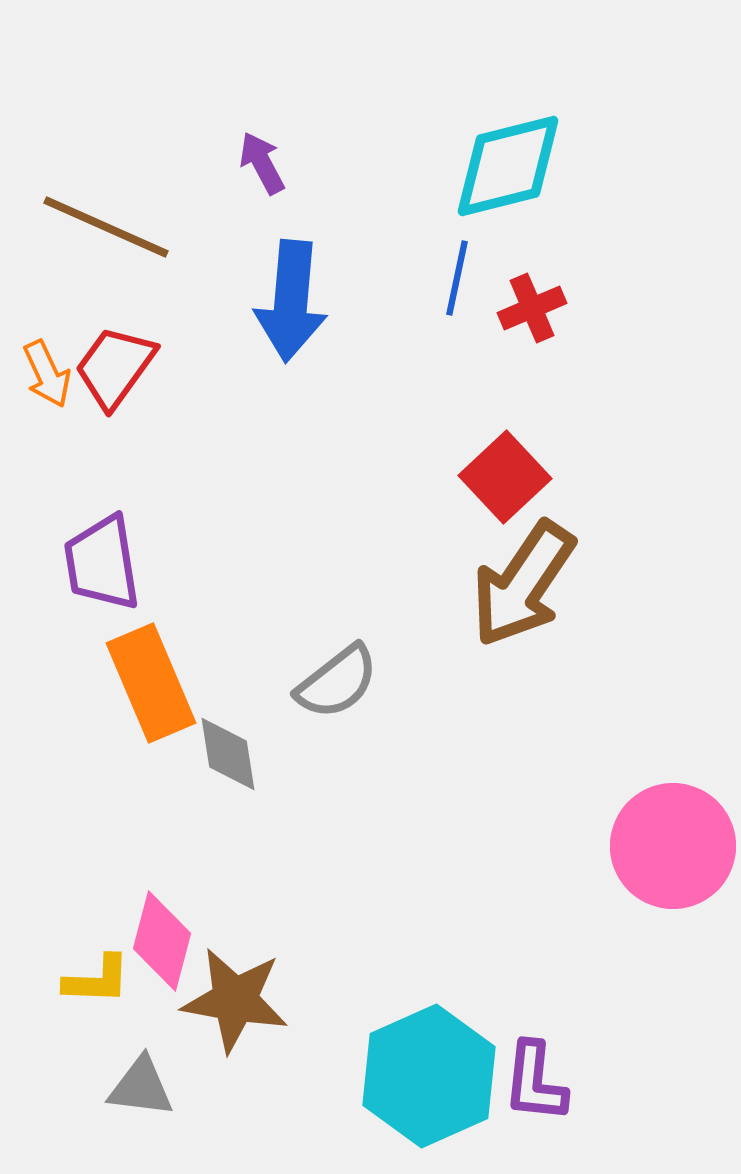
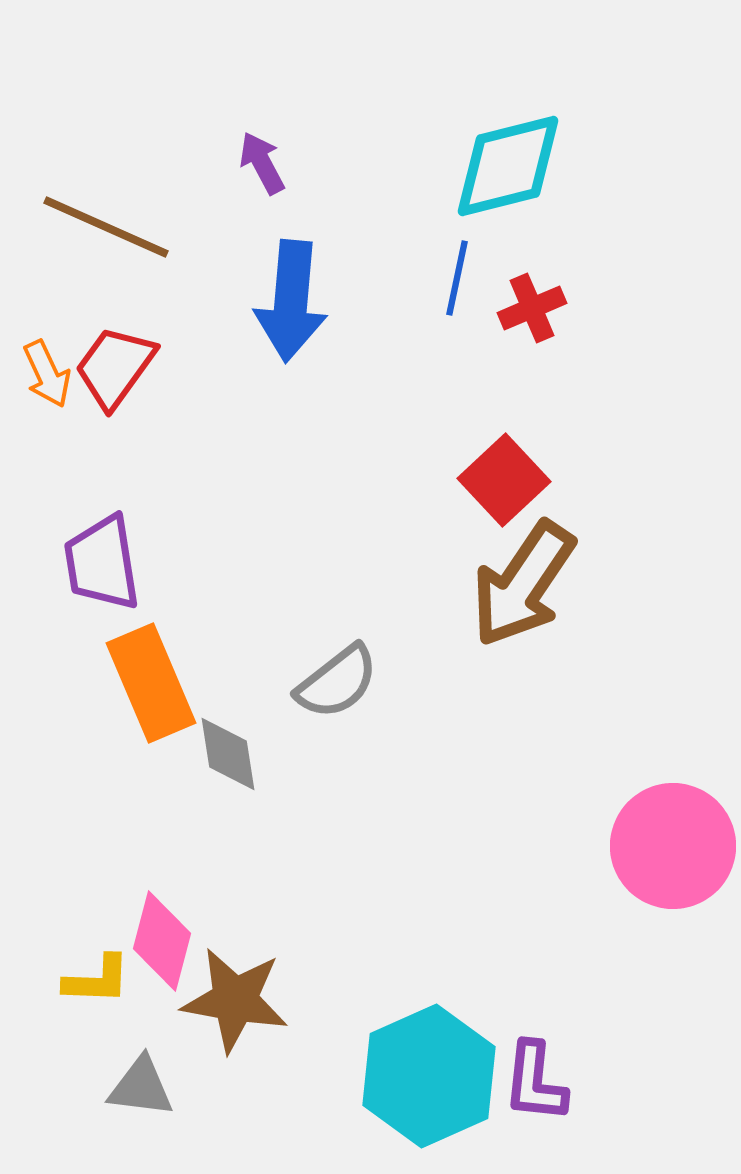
red square: moved 1 px left, 3 px down
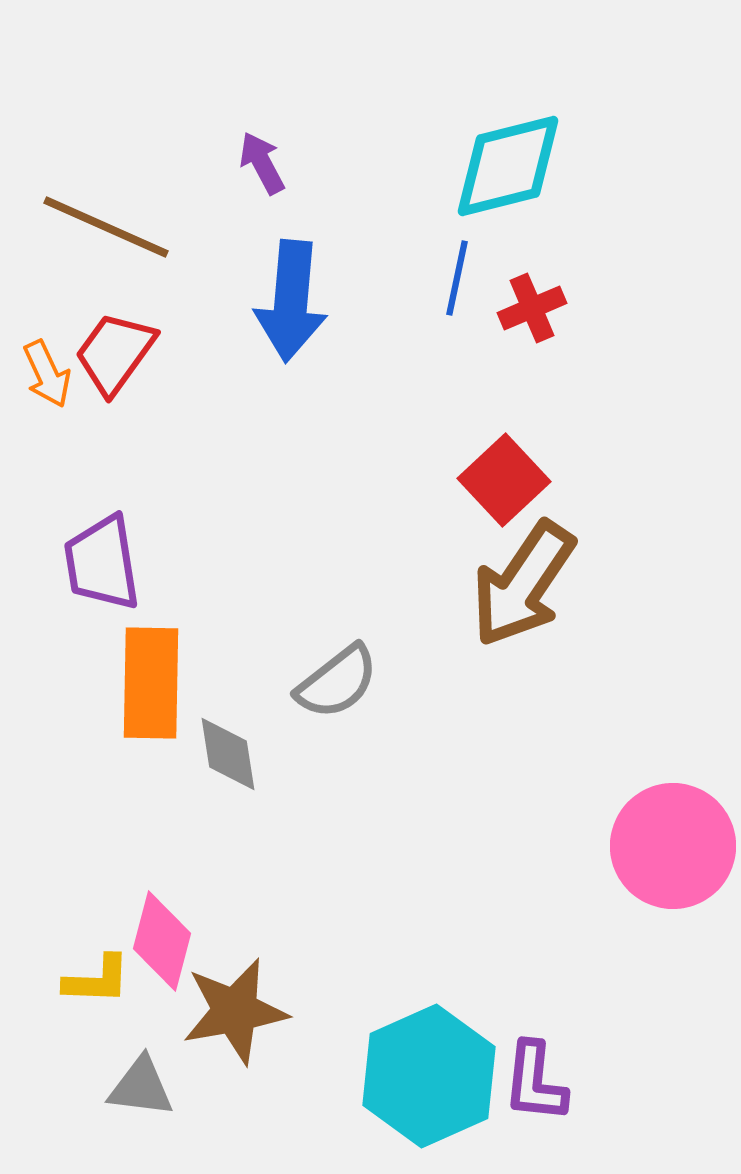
red trapezoid: moved 14 px up
orange rectangle: rotated 24 degrees clockwise
brown star: moved 11 px down; rotated 20 degrees counterclockwise
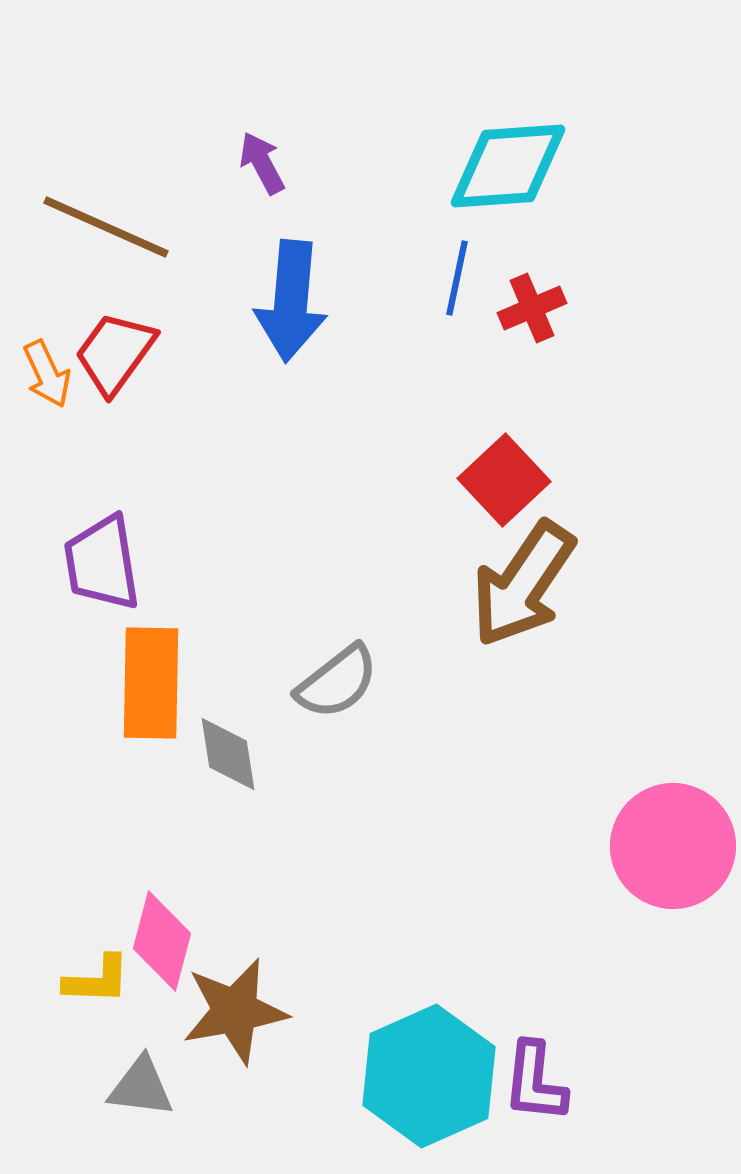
cyan diamond: rotated 10 degrees clockwise
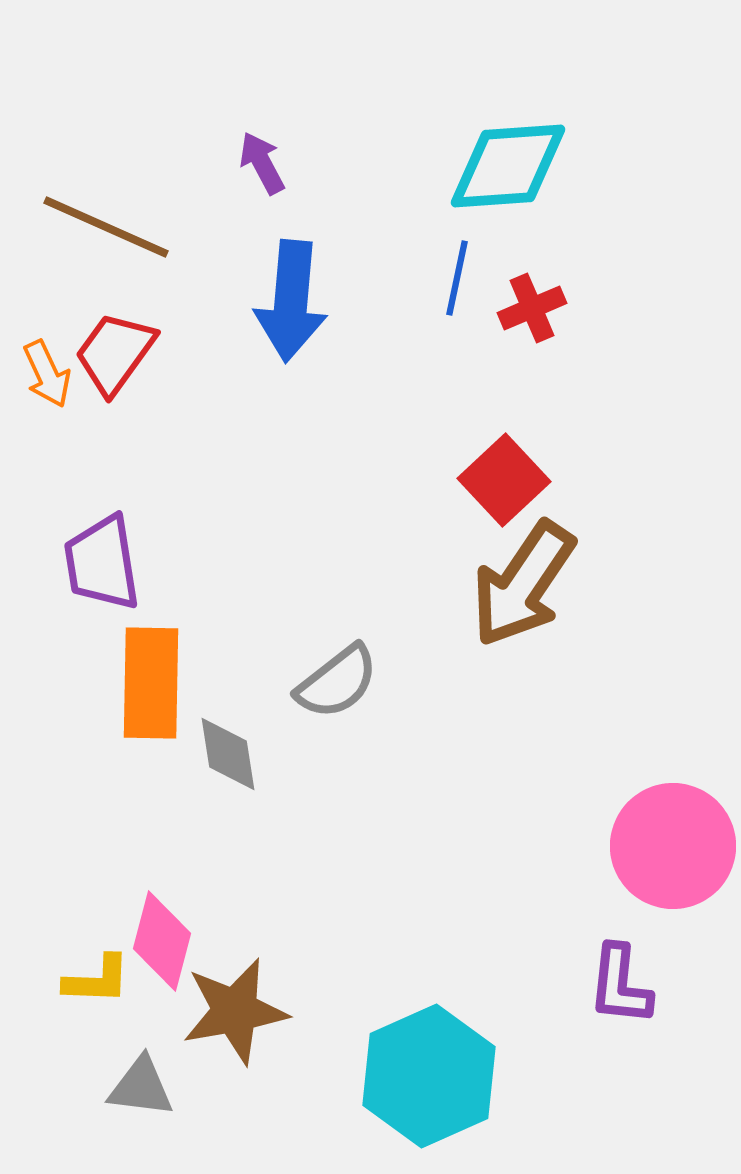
purple L-shape: moved 85 px right, 97 px up
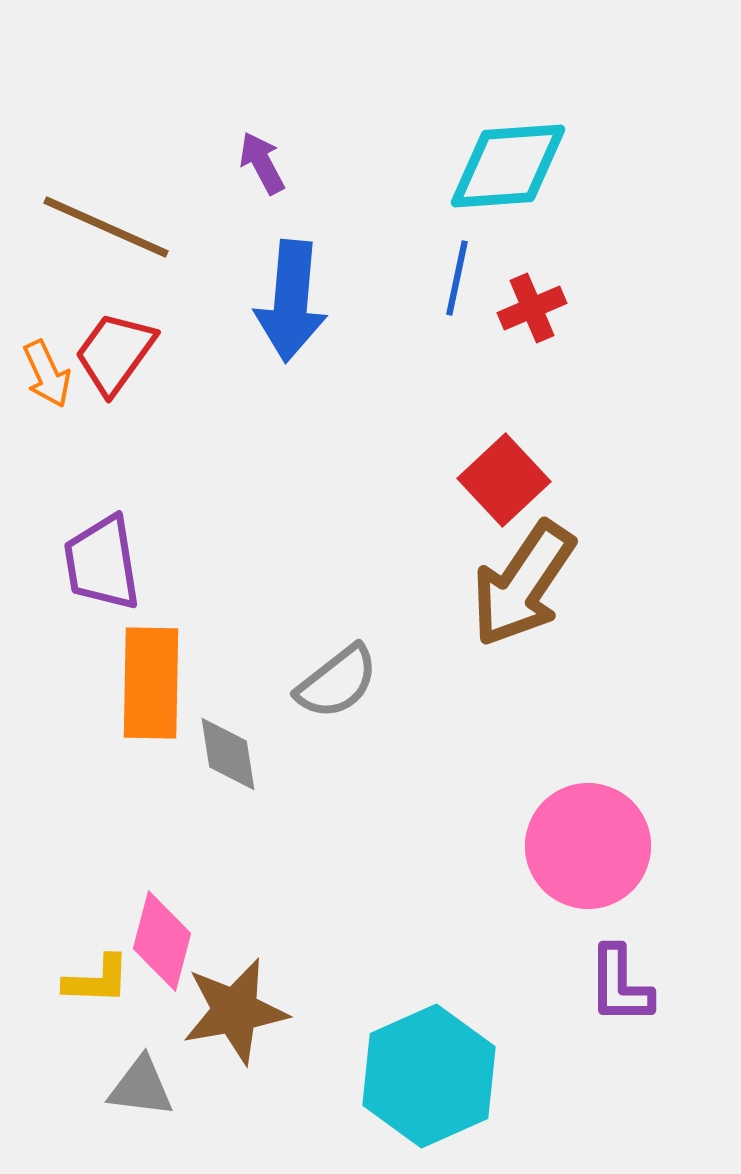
pink circle: moved 85 px left
purple L-shape: rotated 6 degrees counterclockwise
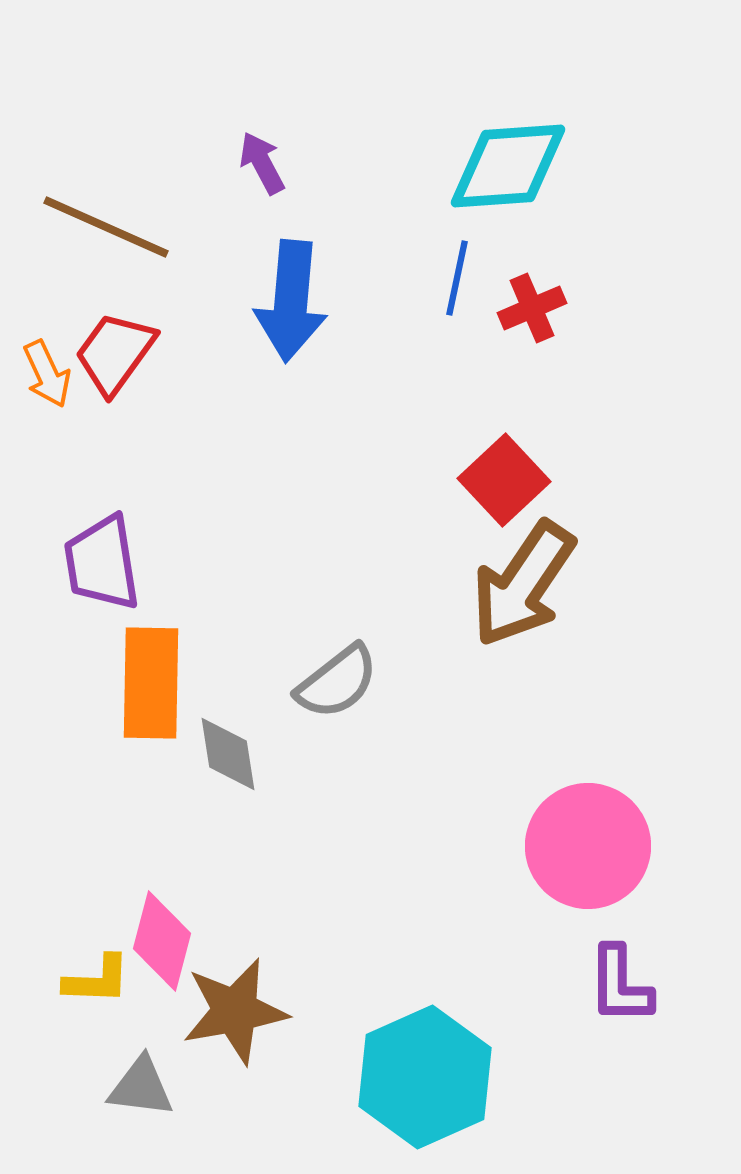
cyan hexagon: moved 4 px left, 1 px down
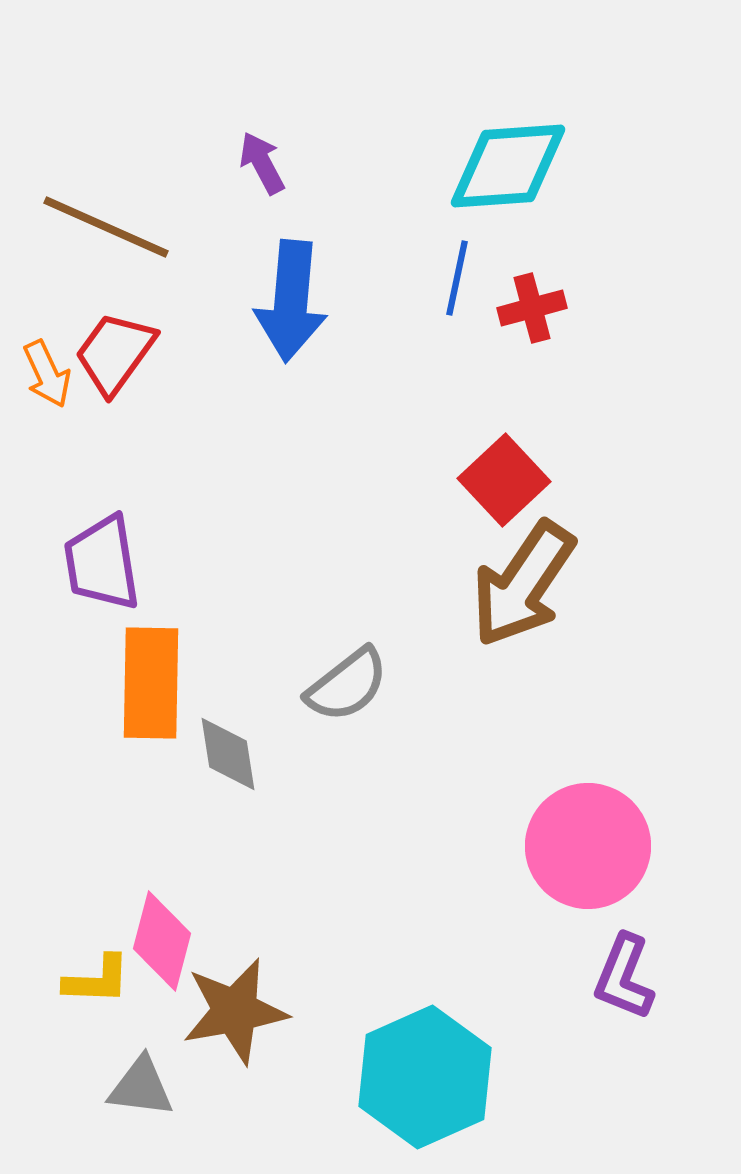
red cross: rotated 8 degrees clockwise
gray semicircle: moved 10 px right, 3 px down
purple L-shape: moved 4 px right, 8 px up; rotated 22 degrees clockwise
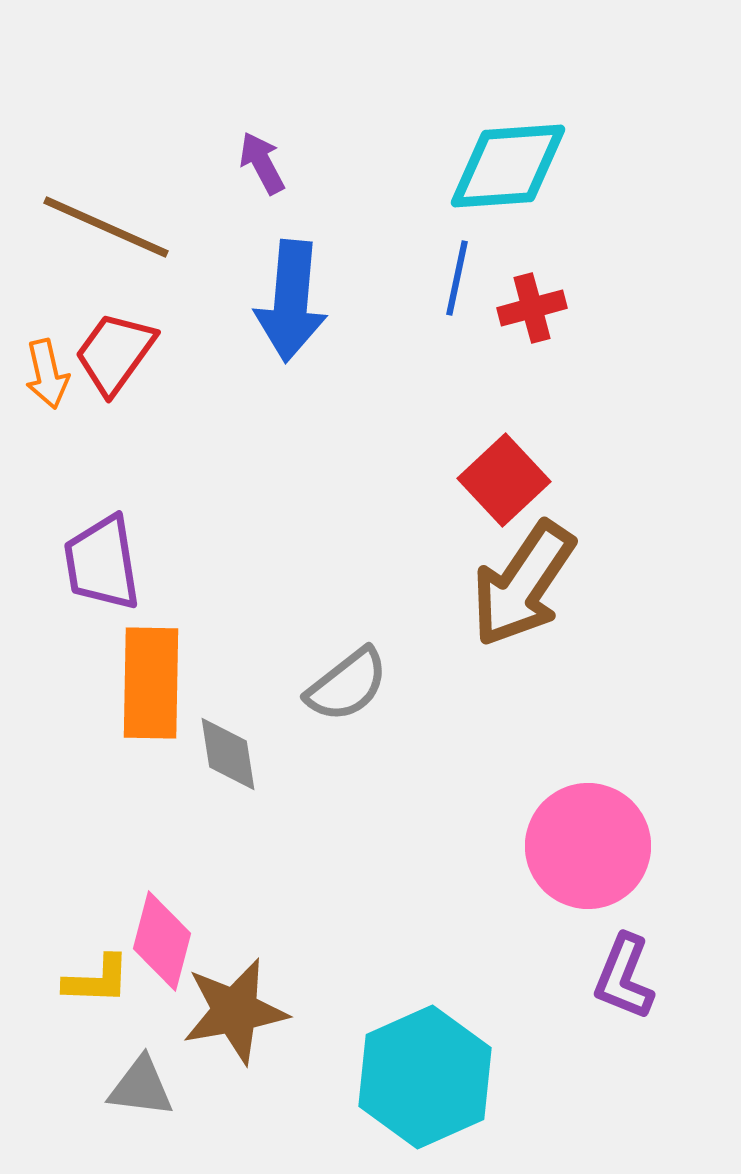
orange arrow: rotated 12 degrees clockwise
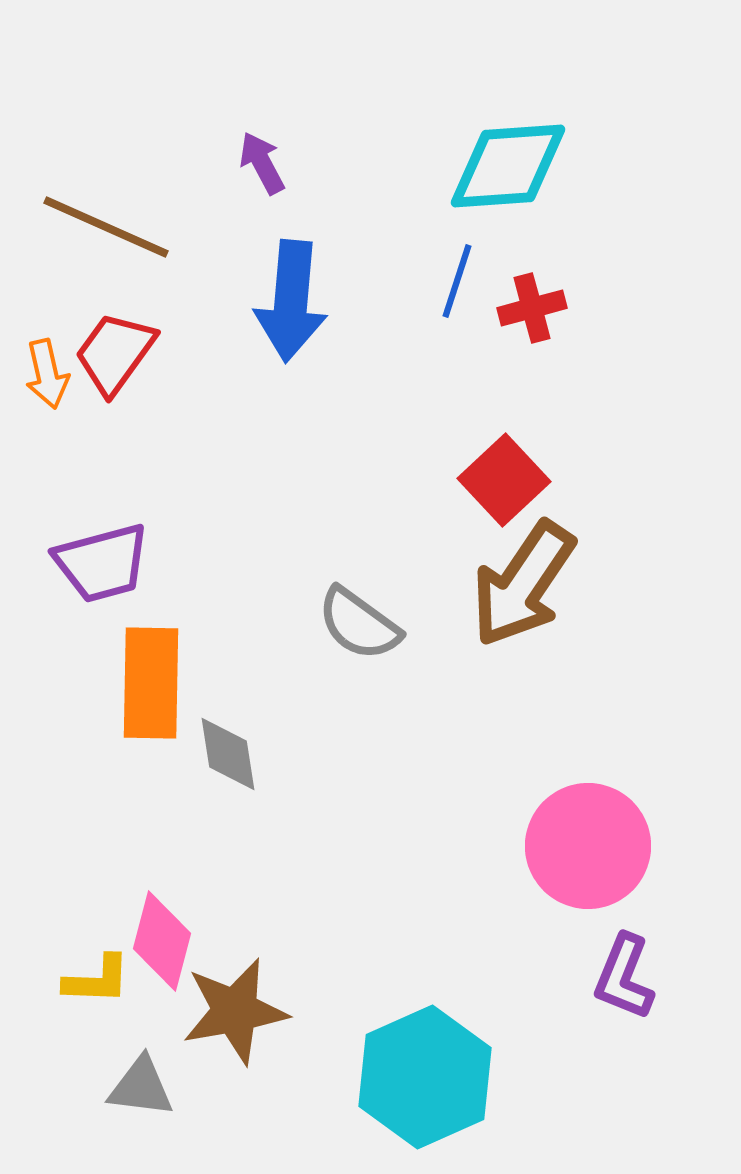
blue line: moved 3 px down; rotated 6 degrees clockwise
purple trapezoid: rotated 96 degrees counterclockwise
gray semicircle: moved 12 px right, 61 px up; rotated 74 degrees clockwise
